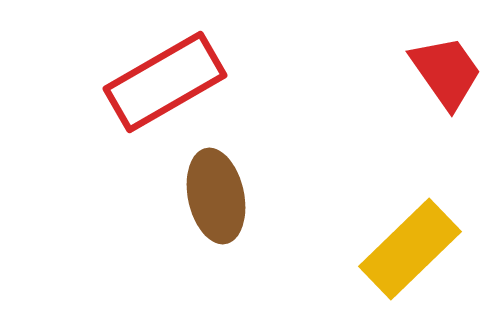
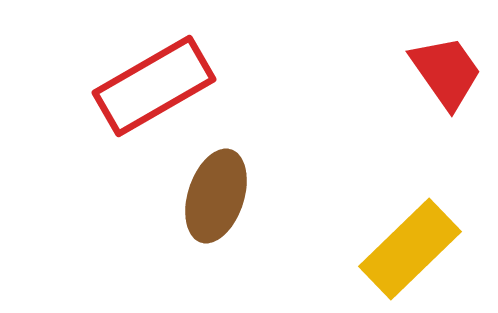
red rectangle: moved 11 px left, 4 px down
brown ellipse: rotated 30 degrees clockwise
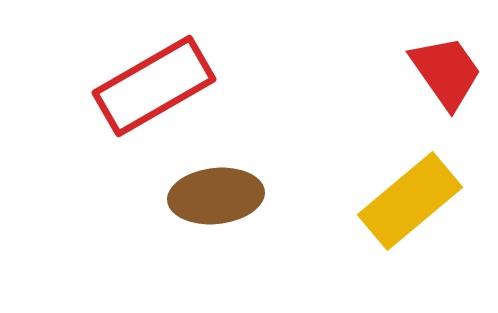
brown ellipse: rotated 66 degrees clockwise
yellow rectangle: moved 48 px up; rotated 4 degrees clockwise
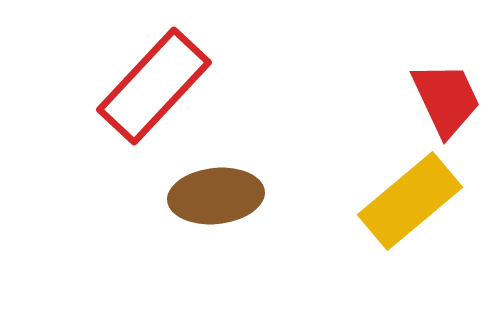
red trapezoid: moved 27 px down; rotated 10 degrees clockwise
red rectangle: rotated 17 degrees counterclockwise
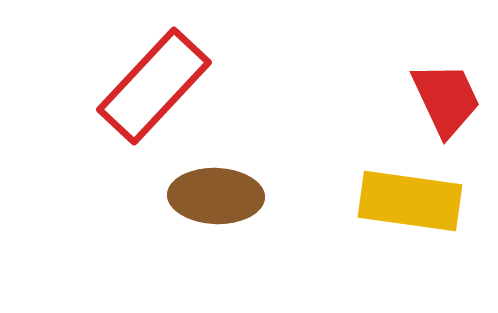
brown ellipse: rotated 8 degrees clockwise
yellow rectangle: rotated 48 degrees clockwise
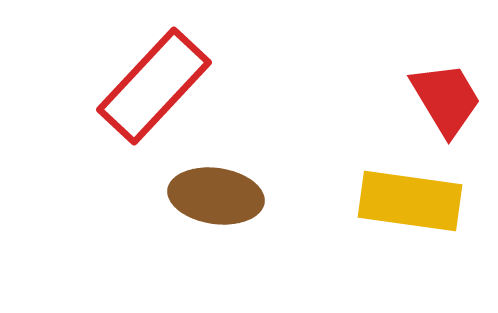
red trapezoid: rotated 6 degrees counterclockwise
brown ellipse: rotated 6 degrees clockwise
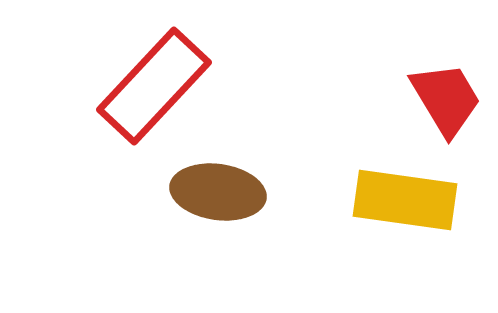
brown ellipse: moved 2 px right, 4 px up
yellow rectangle: moved 5 px left, 1 px up
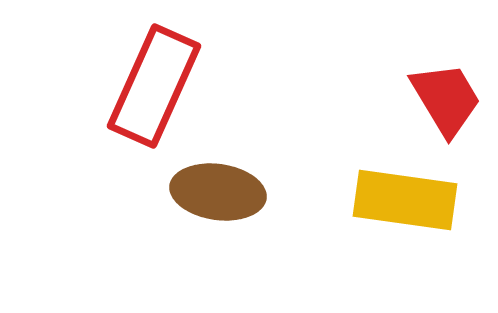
red rectangle: rotated 19 degrees counterclockwise
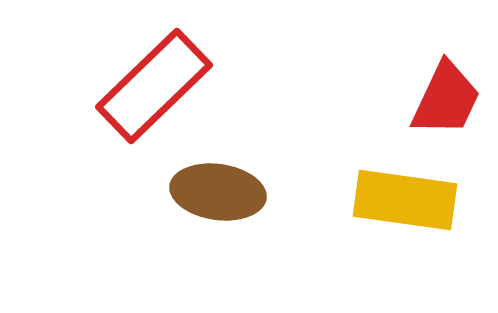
red rectangle: rotated 22 degrees clockwise
red trapezoid: rotated 56 degrees clockwise
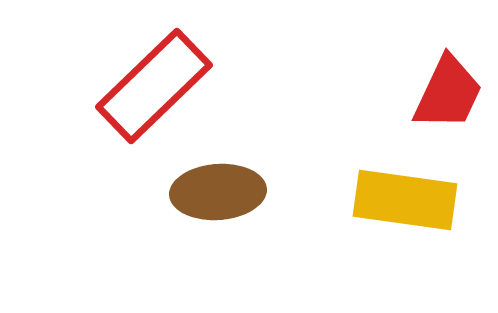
red trapezoid: moved 2 px right, 6 px up
brown ellipse: rotated 12 degrees counterclockwise
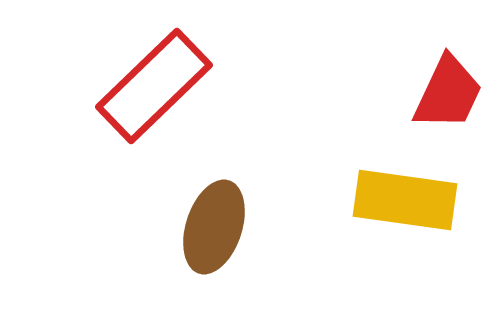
brown ellipse: moved 4 px left, 35 px down; rotated 68 degrees counterclockwise
